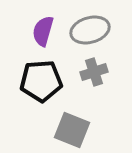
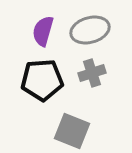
gray cross: moved 2 px left, 1 px down
black pentagon: moved 1 px right, 1 px up
gray square: moved 1 px down
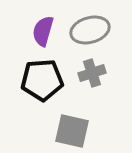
gray square: rotated 9 degrees counterclockwise
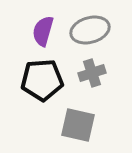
gray square: moved 6 px right, 6 px up
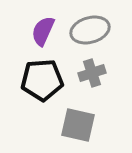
purple semicircle: rotated 8 degrees clockwise
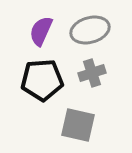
purple semicircle: moved 2 px left
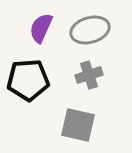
purple semicircle: moved 3 px up
gray cross: moved 3 px left, 2 px down
black pentagon: moved 14 px left
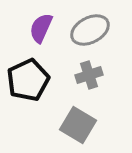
gray ellipse: rotated 12 degrees counterclockwise
black pentagon: rotated 21 degrees counterclockwise
gray square: rotated 18 degrees clockwise
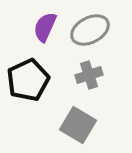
purple semicircle: moved 4 px right, 1 px up
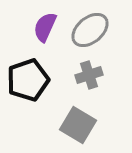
gray ellipse: rotated 12 degrees counterclockwise
black pentagon: rotated 6 degrees clockwise
